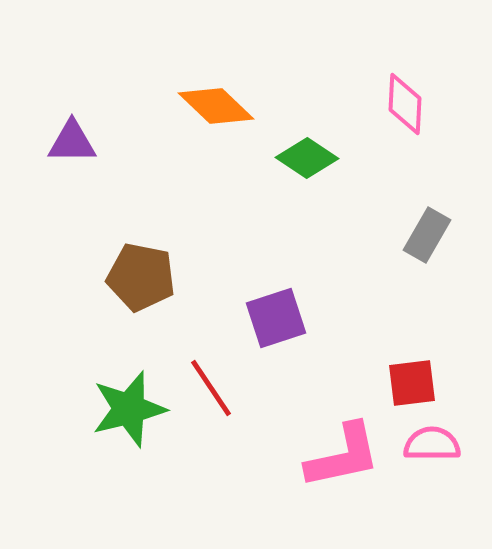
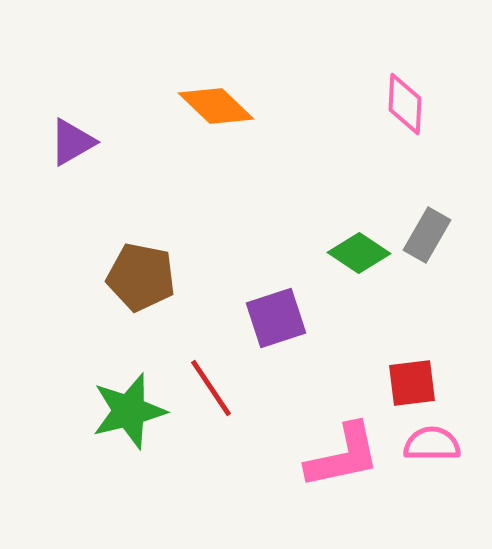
purple triangle: rotated 30 degrees counterclockwise
green diamond: moved 52 px right, 95 px down
green star: moved 2 px down
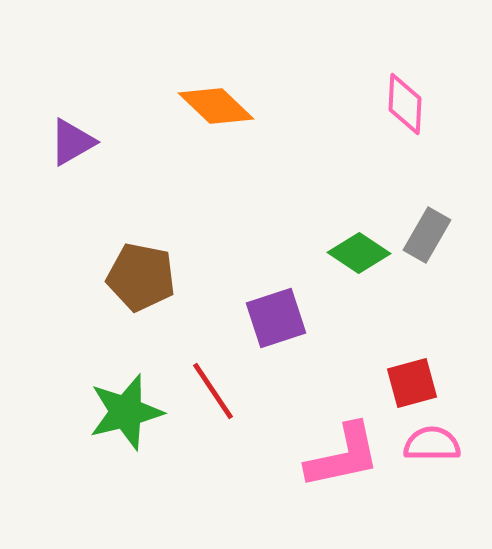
red square: rotated 8 degrees counterclockwise
red line: moved 2 px right, 3 px down
green star: moved 3 px left, 1 px down
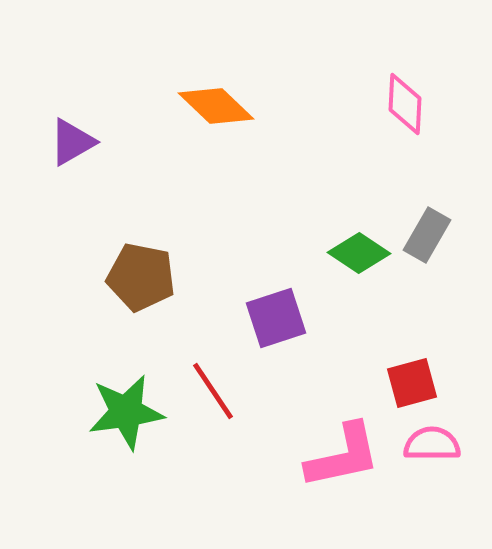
green star: rotated 6 degrees clockwise
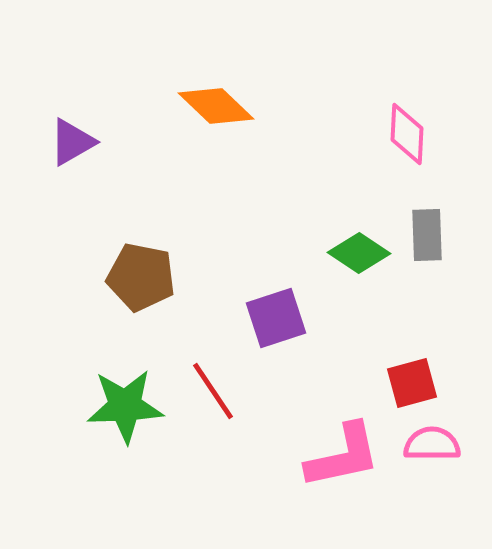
pink diamond: moved 2 px right, 30 px down
gray rectangle: rotated 32 degrees counterclockwise
green star: moved 1 px left, 6 px up; rotated 6 degrees clockwise
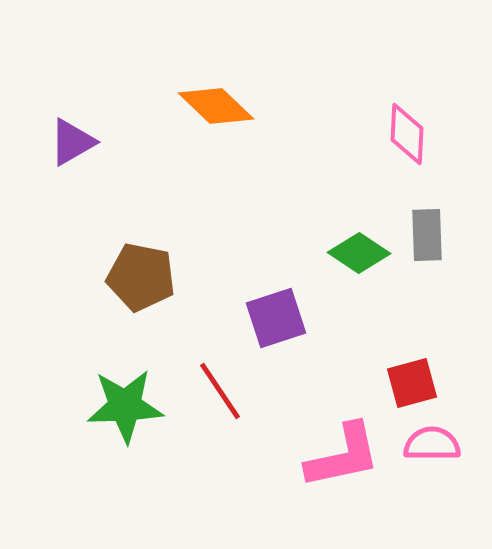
red line: moved 7 px right
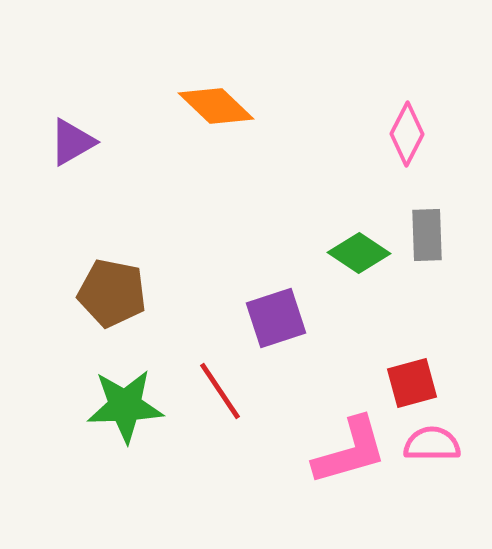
pink diamond: rotated 24 degrees clockwise
brown pentagon: moved 29 px left, 16 px down
pink L-shape: moved 7 px right, 5 px up; rotated 4 degrees counterclockwise
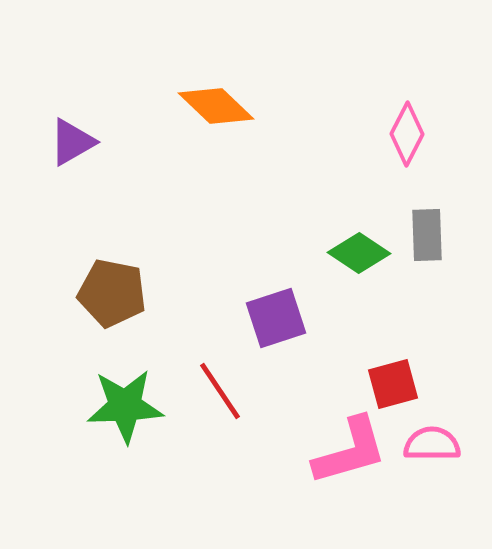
red square: moved 19 px left, 1 px down
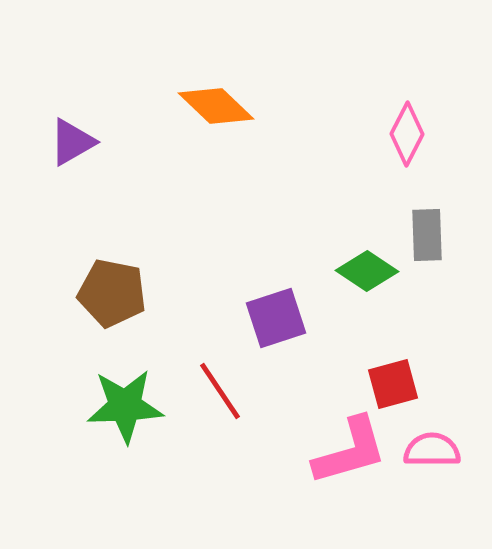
green diamond: moved 8 px right, 18 px down
pink semicircle: moved 6 px down
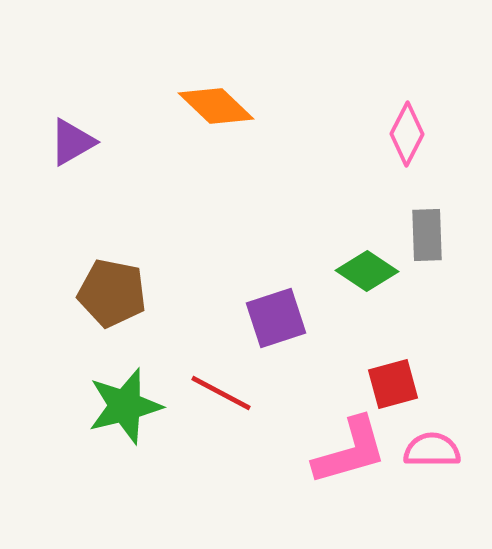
red line: moved 1 px right, 2 px down; rotated 28 degrees counterclockwise
green star: rotated 12 degrees counterclockwise
